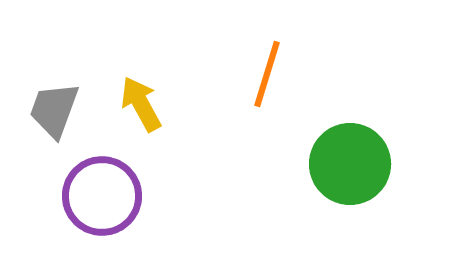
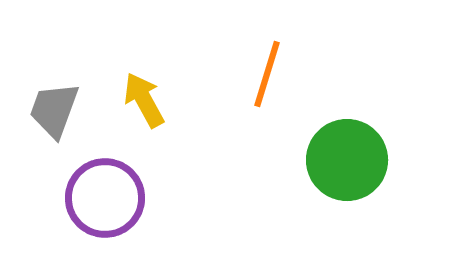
yellow arrow: moved 3 px right, 4 px up
green circle: moved 3 px left, 4 px up
purple circle: moved 3 px right, 2 px down
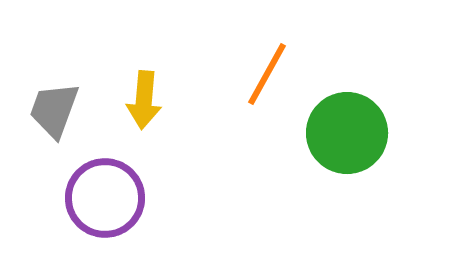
orange line: rotated 12 degrees clockwise
yellow arrow: rotated 146 degrees counterclockwise
green circle: moved 27 px up
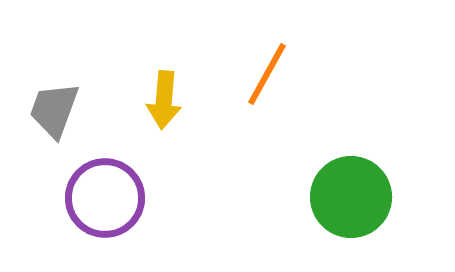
yellow arrow: moved 20 px right
green circle: moved 4 px right, 64 px down
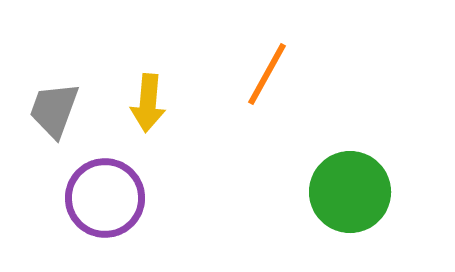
yellow arrow: moved 16 px left, 3 px down
green circle: moved 1 px left, 5 px up
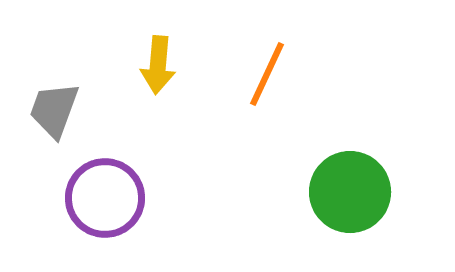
orange line: rotated 4 degrees counterclockwise
yellow arrow: moved 10 px right, 38 px up
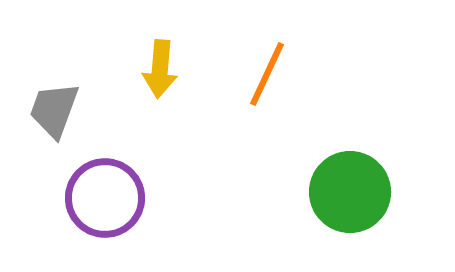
yellow arrow: moved 2 px right, 4 px down
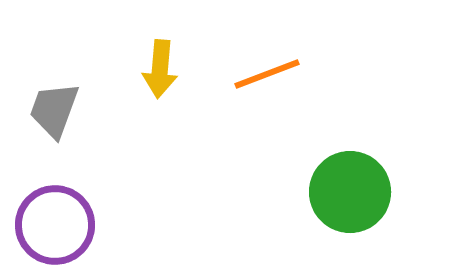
orange line: rotated 44 degrees clockwise
purple circle: moved 50 px left, 27 px down
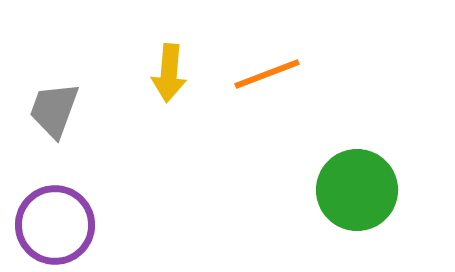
yellow arrow: moved 9 px right, 4 px down
green circle: moved 7 px right, 2 px up
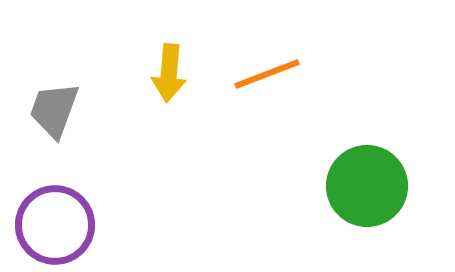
green circle: moved 10 px right, 4 px up
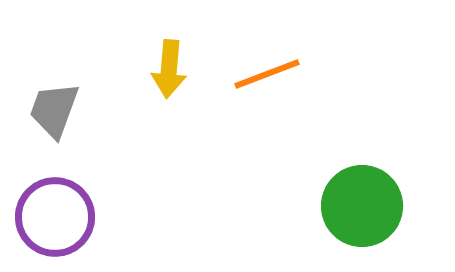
yellow arrow: moved 4 px up
green circle: moved 5 px left, 20 px down
purple circle: moved 8 px up
